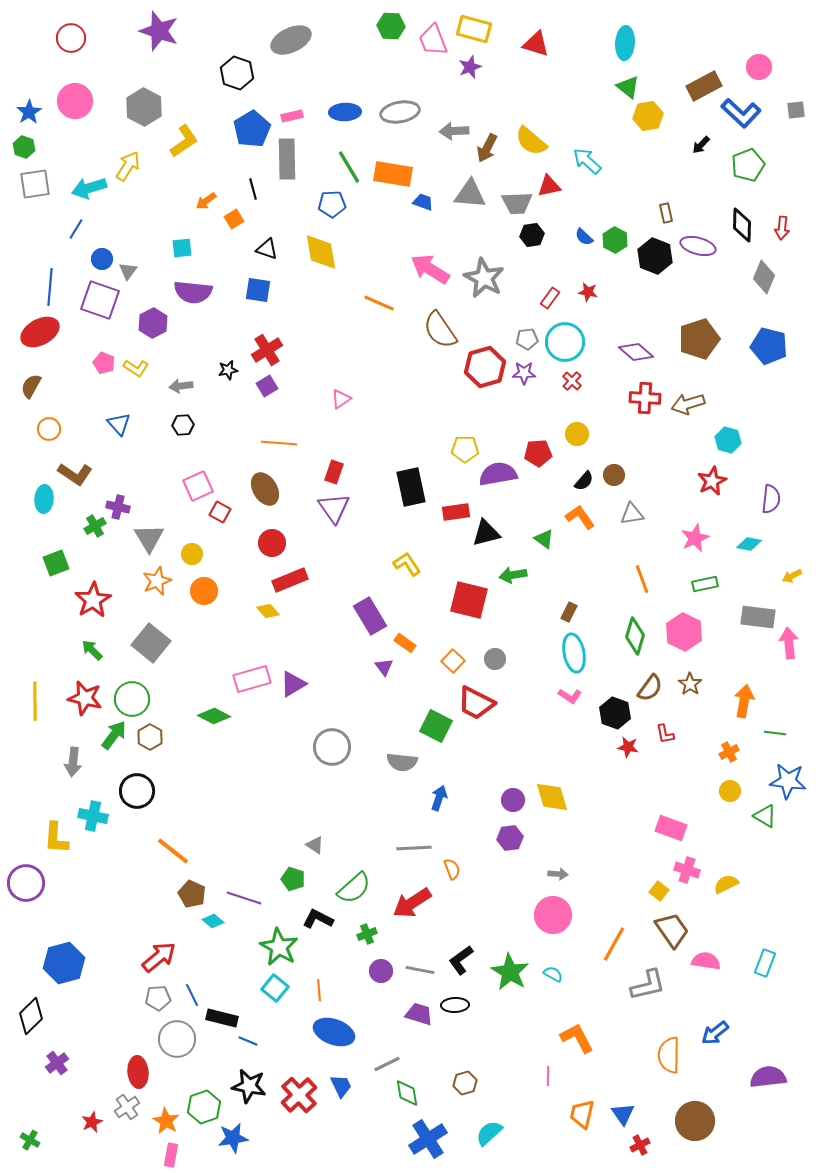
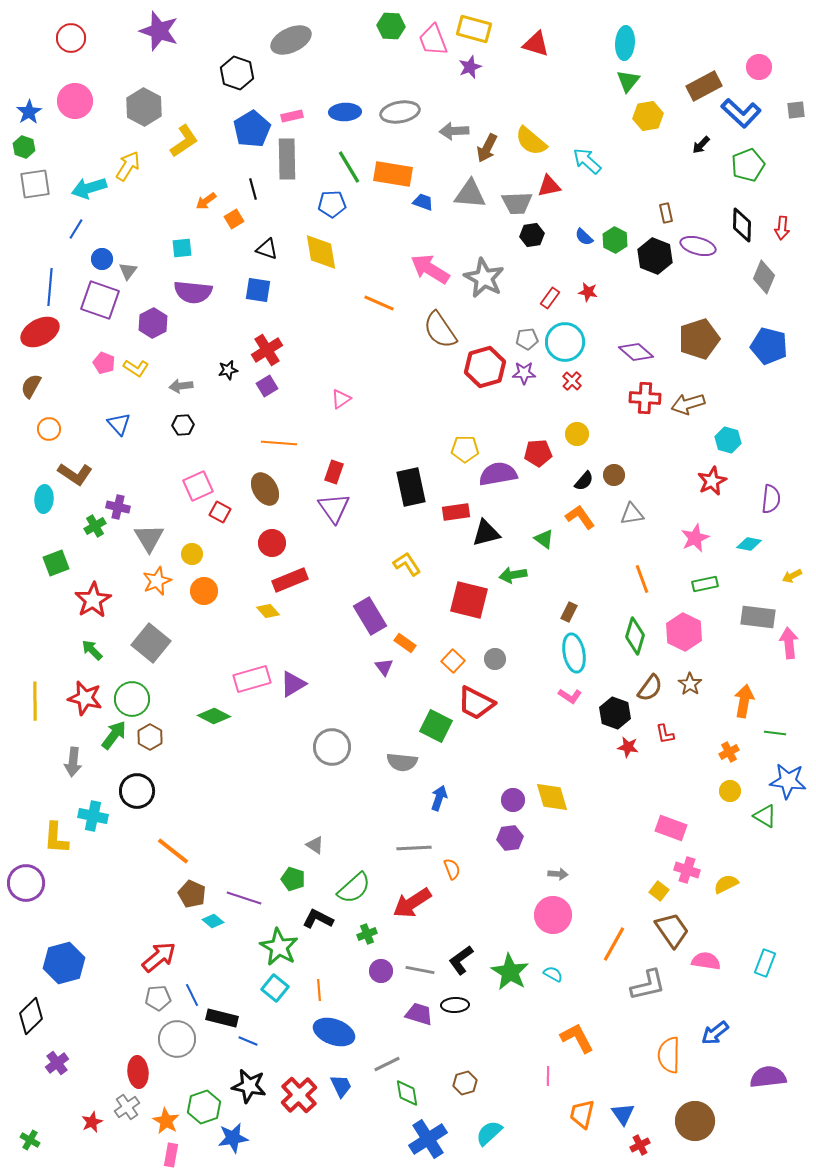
green triangle at (628, 87): moved 6 px up; rotated 30 degrees clockwise
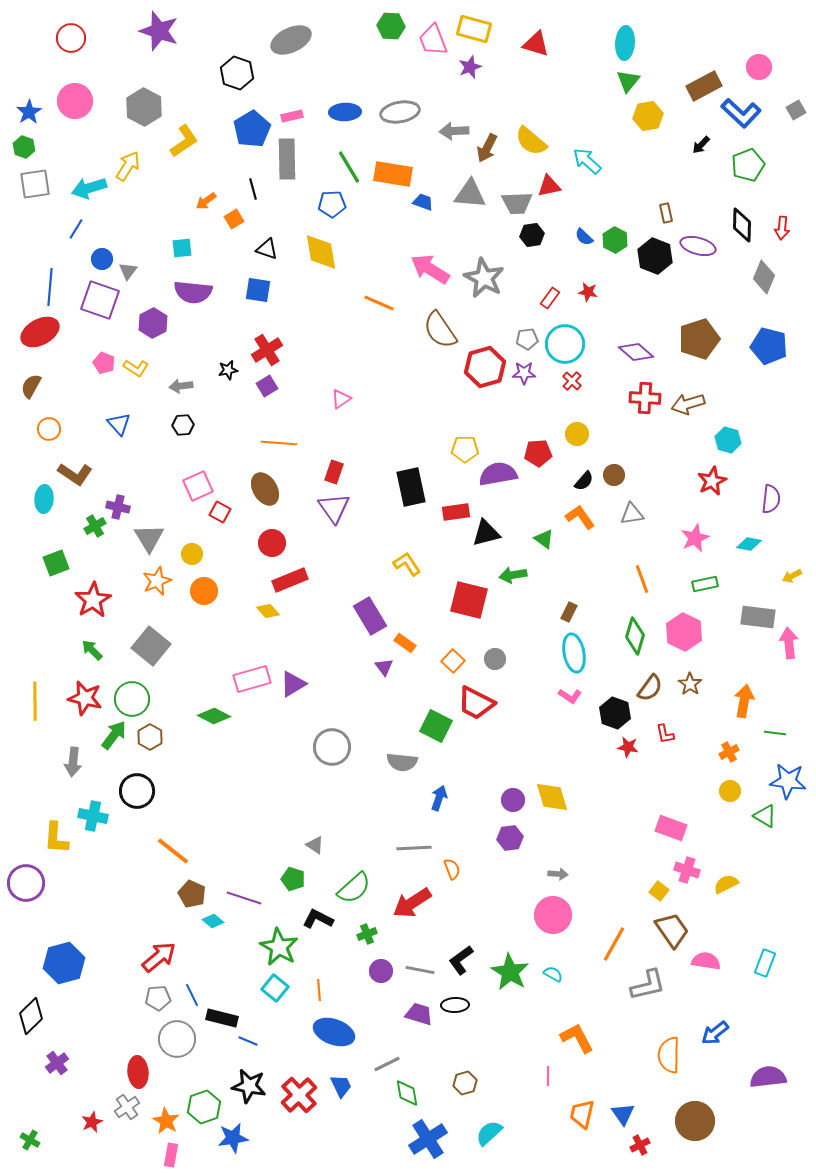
gray square at (796, 110): rotated 24 degrees counterclockwise
cyan circle at (565, 342): moved 2 px down
gray square at (151, 643): moved 3 px down
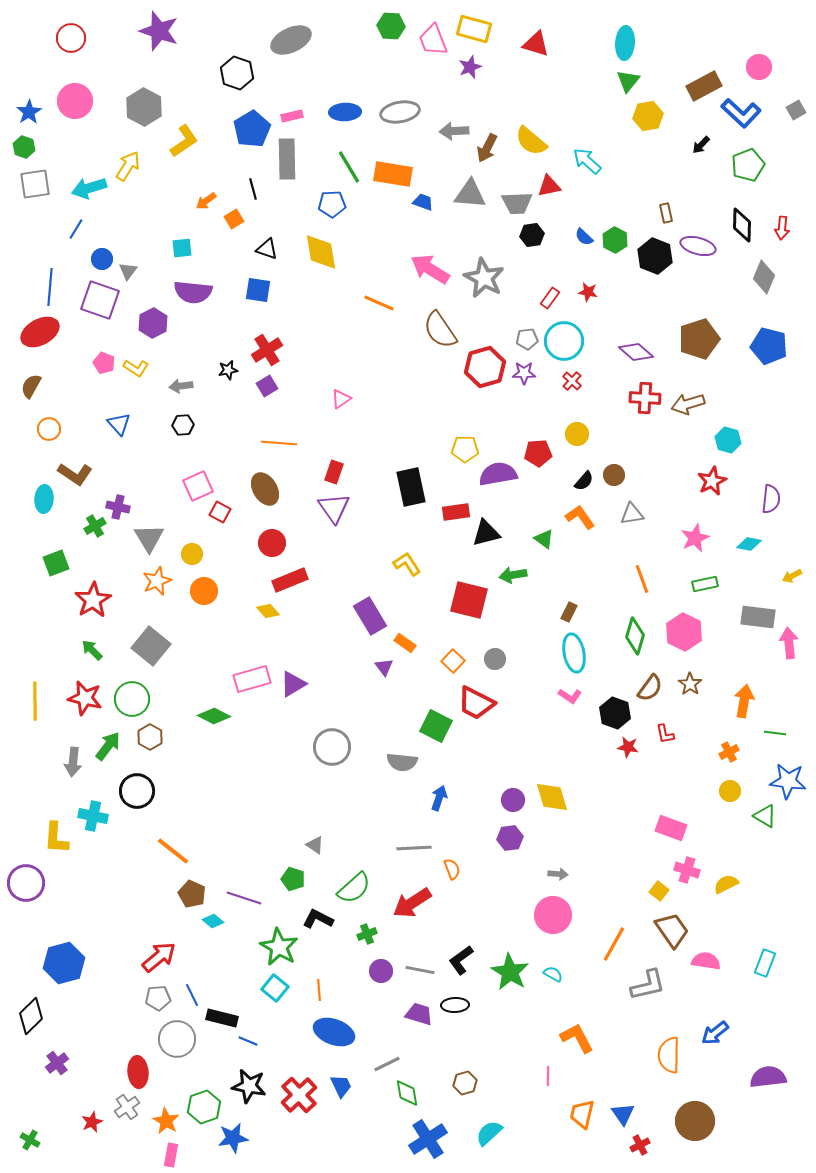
cyan circle at (565, 344): moved 1 px left, 3 px up
green arrow at (114, 735): moved 6 px left, 11 px down
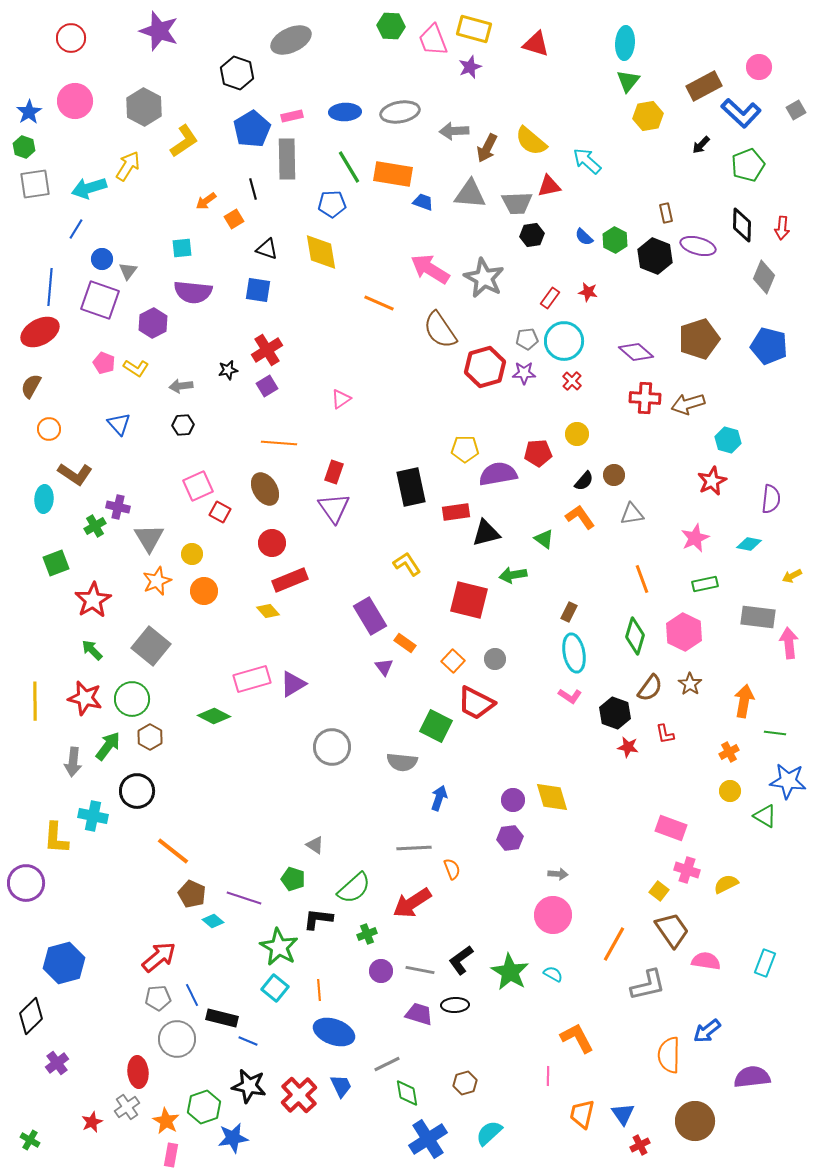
black L-shape at (318, 919): rotated 20 degrees counterclockwise
blue arrow at (715, 1033): moved 8 px left, 2 px up
purple semicircle at (768, 1077): moved 16 px left
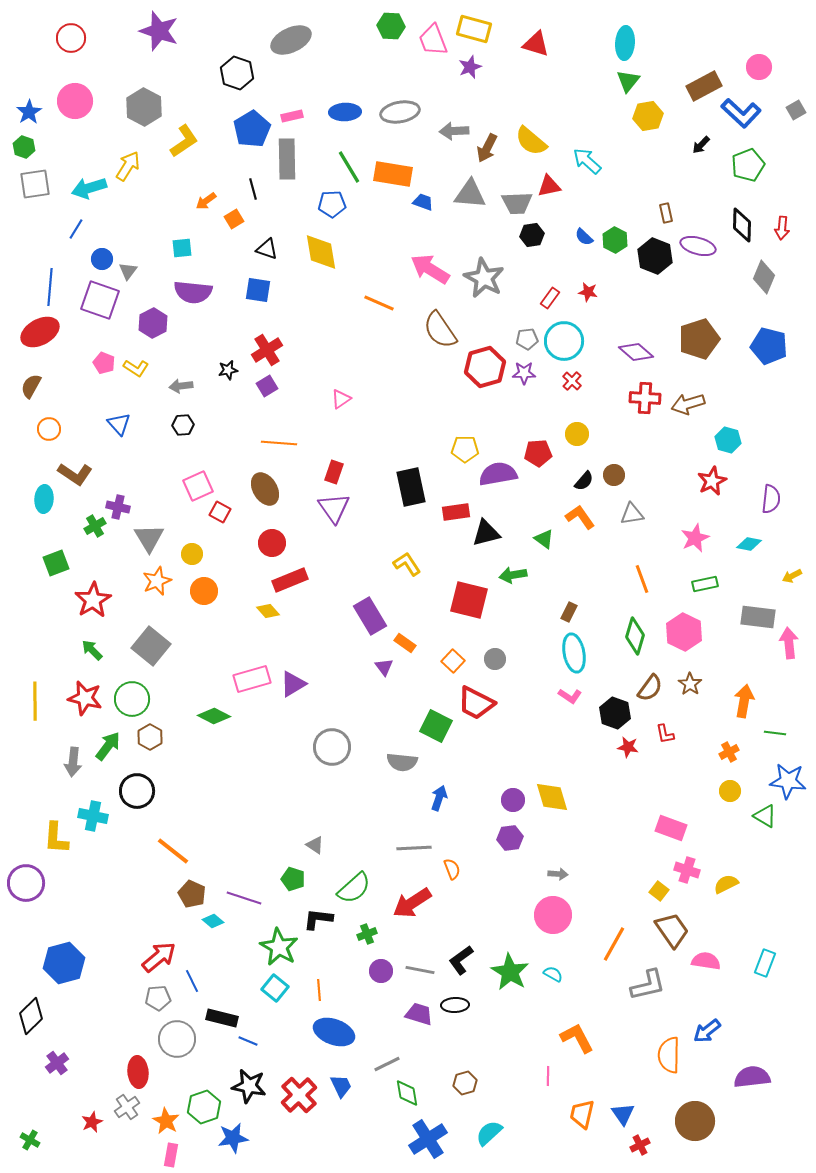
blue line at (192, 995): moved 14 px up
